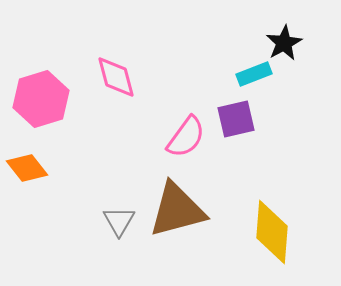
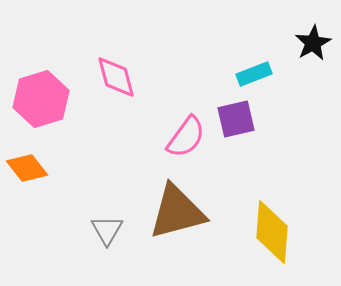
black star: moved 29 px right
brown triangle: moved 2 px down
gray triangle: moved 12 px left, 9 px down
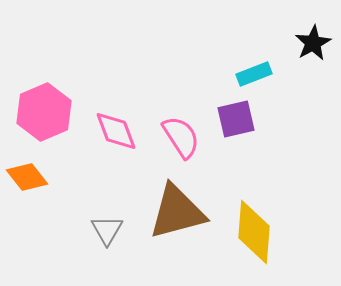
pink diamond: moved 54 px down; rotated 6 degrees counterclockwise
pink hexagon: moved 3 px right, 13 px down; rotated 6 degrees counterclockwise
pink semicircle: moved 5 px left; rotated 69 degrees counterclockwise
orange diamond: moved 9 px down
yellow diamond: moved 18 px left
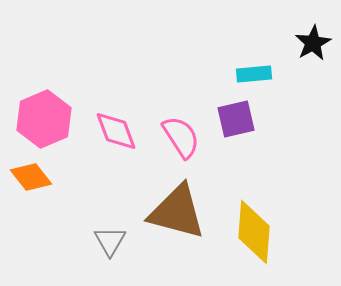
cyan rectangle: rotated 16 degrees clockwise
pink hexagon: moved 7 px down
orange diamond: moved 4 px right
brown triangle: rotated 30 degrees clockwise
gray triangle: moved 3 px right, 11 px down
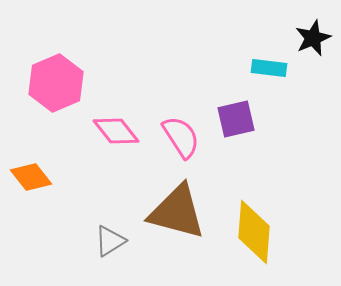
black star: moved 5 px up; rotated 6 degrees clockwise
cyan rectangle: moved 15 px right, 6 px up; rotated 12 degrees clockwise
pink hexagon: moved 12 px right, 36 px up
pink diamond: rotated 18 degrees counterclockwise
gray triangle: rotated 28 degrees clockwise
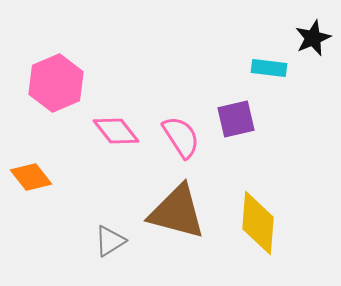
yellow diamond: moved 4 px right, 9 px up
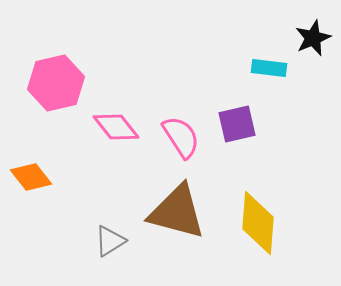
pink hexagon: rotated 10 degrees clockwise
purple square: moved 1 px right, 5 px down
pink diamond: moved 4 px up
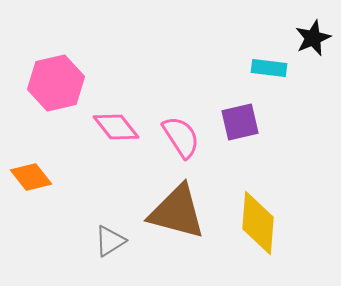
purple square: moved 3 px right, 2 px up
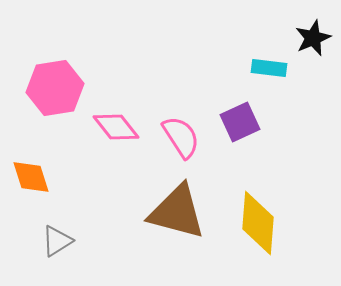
pink hexagon: moved 1 px left, 5 px down; rotated 4 degrees clockwise
purple square: rotated 12 degrees counterclockwise
orange diamond: rotated 21 degrees clockwise
gray triangle: moved 53 px left
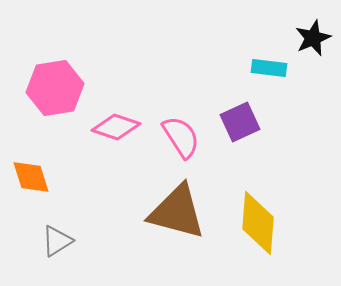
pink diamond: rotated 33 degrees counterclockwise
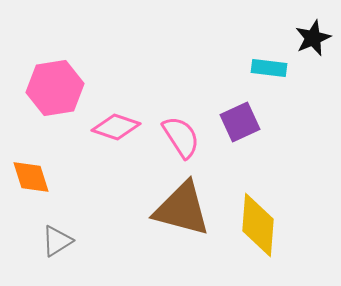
brown triangle: moved 5 px right, 3 px up
yellow diamond: moved 2 px down
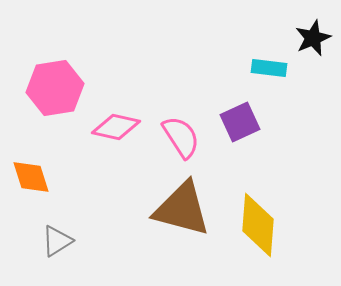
pink diamond: rotated 6 degrees counterclockwise
